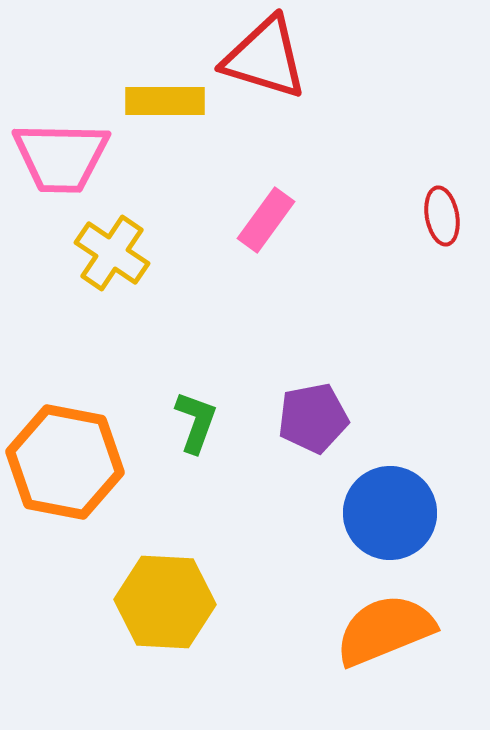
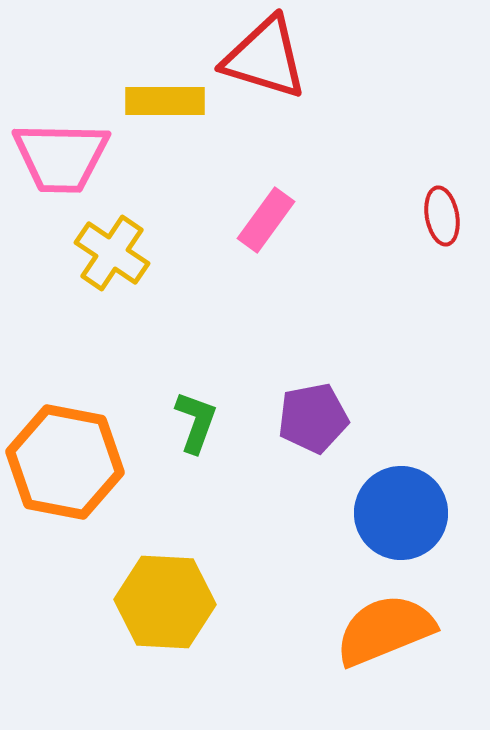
blue circle: moved 11 px right
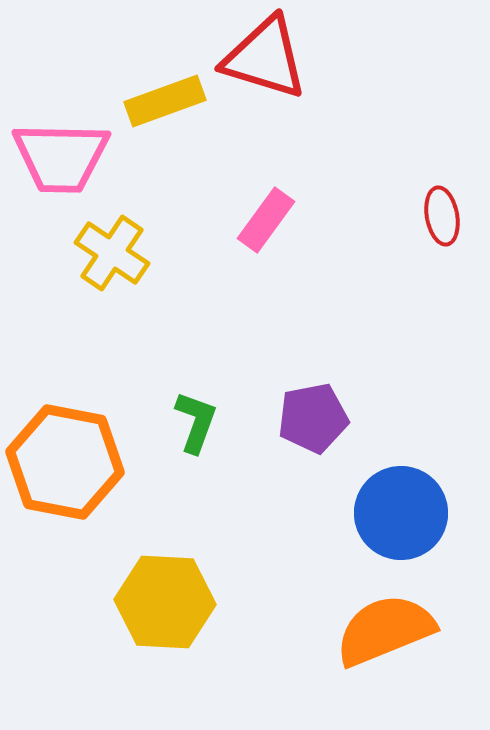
yellow rectangle: rotated 20 degrees counterclockwise
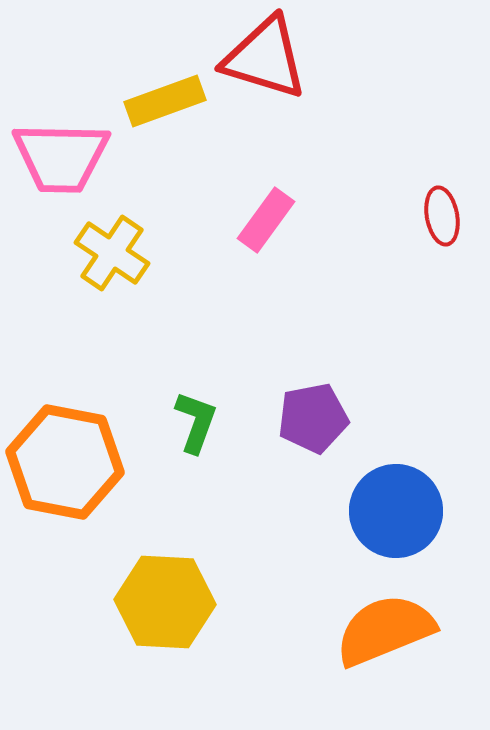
blue circle: moved 5 px left, 2 px up
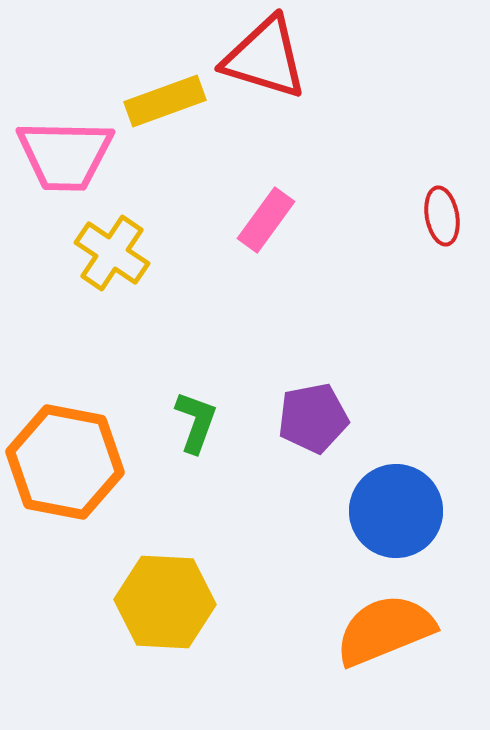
pink trapezoid: moved 4 px right, 2 px up
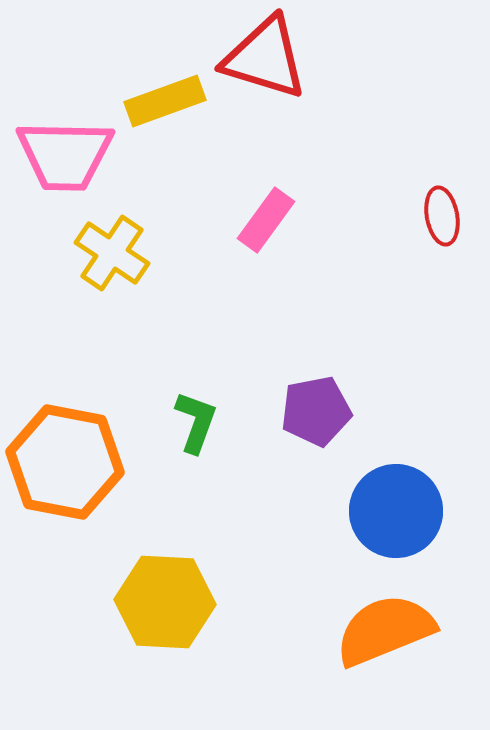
purple pentagon: moved 3 px right, 7 px up
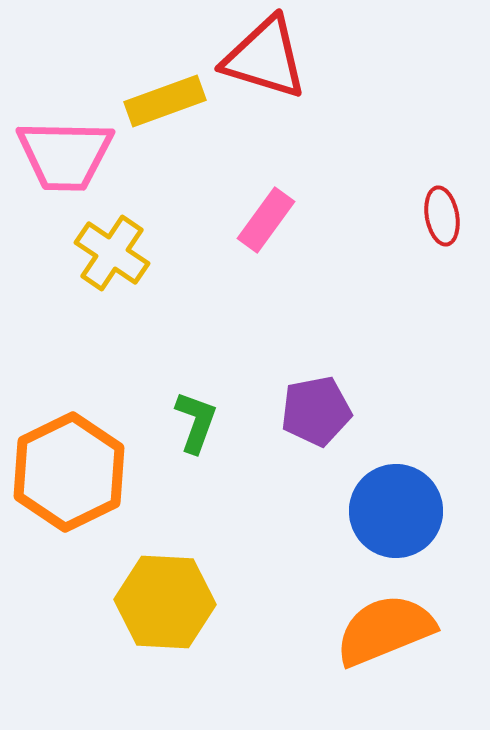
orange hexagon: moved 4 px right, 10 px down; rotated 23 degrees clockwise
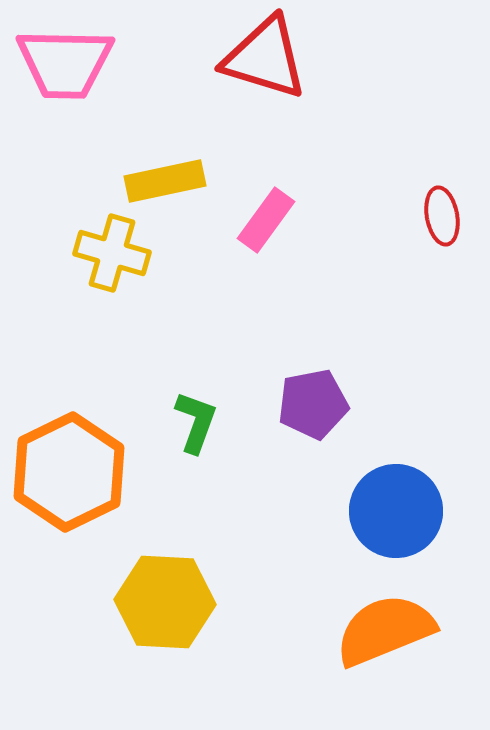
yellow rectangle: moved 80 px down; rotated 8 degrees clockwise
pink trapezoid: moved 92 px up
yellow cross: rotated 18 degrees counterclockwise
purple pentagon: moved 3 px left, 7 px up
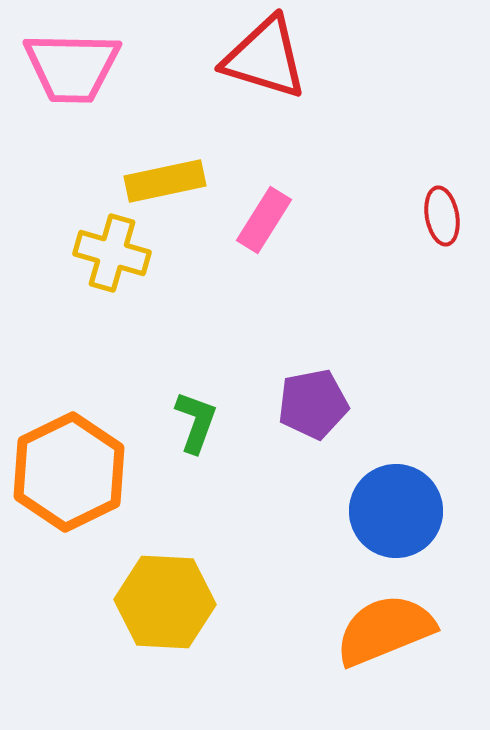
pink trapezoid: moved 7 px right, 4 px down
pink rectangle: moved 2 px left; rotated 4 degrees counterclockwise
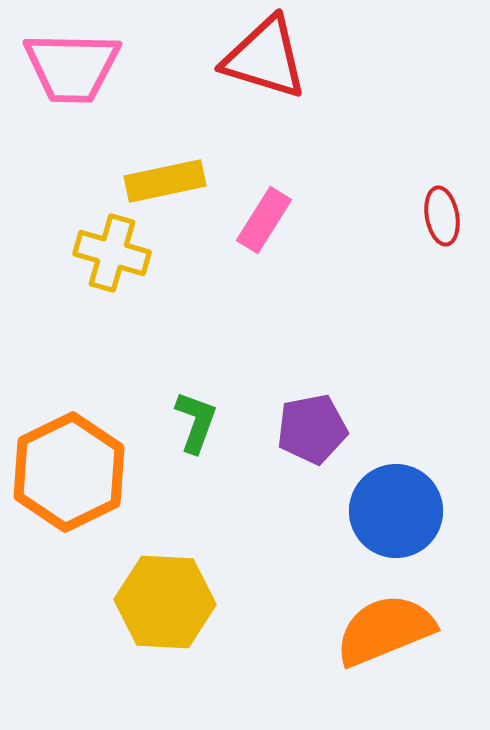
purple pentagon: moved 1 px left, 25 px down
